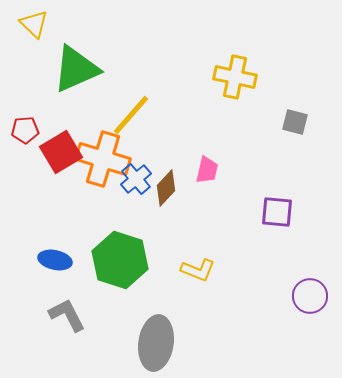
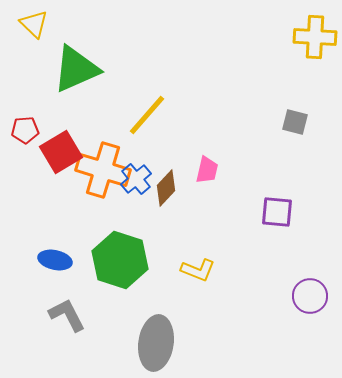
yellow cross: moved 80 px right, 40 px up; rotated 9 degrees counterclockwise
yellow line: moved 16 px right
orange cross: moved 11 px down
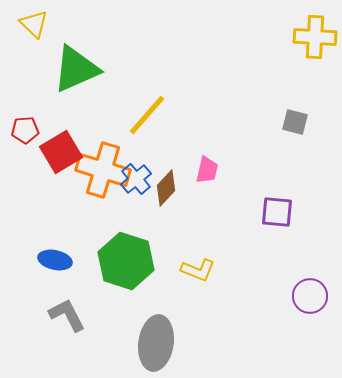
green hexagon: moved 6 px right, 1 px down
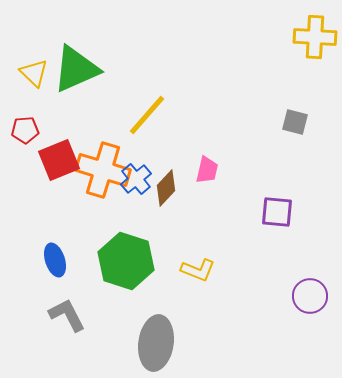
yellow triangle: moved 49 px down
red square: moved 2 px left, 8 px down; rotated 9 degrees clockwise
blue ellipse: rotated 60 degrees clockwise
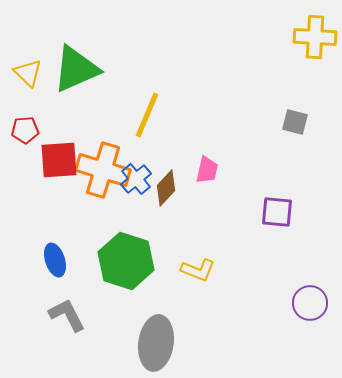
yellow triangle: moved 6 px left
yellow line: rotated 18 degrees counterclockwise
red square: rotated 18 degrees clockwise
purple circle: moved 7 px down
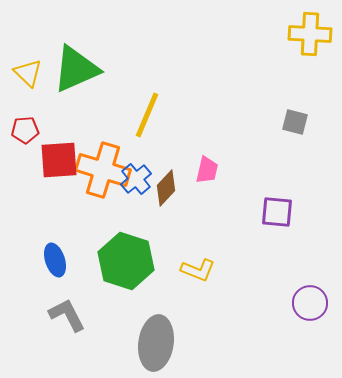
yellow cross: moved 5 px left, 3 px up
